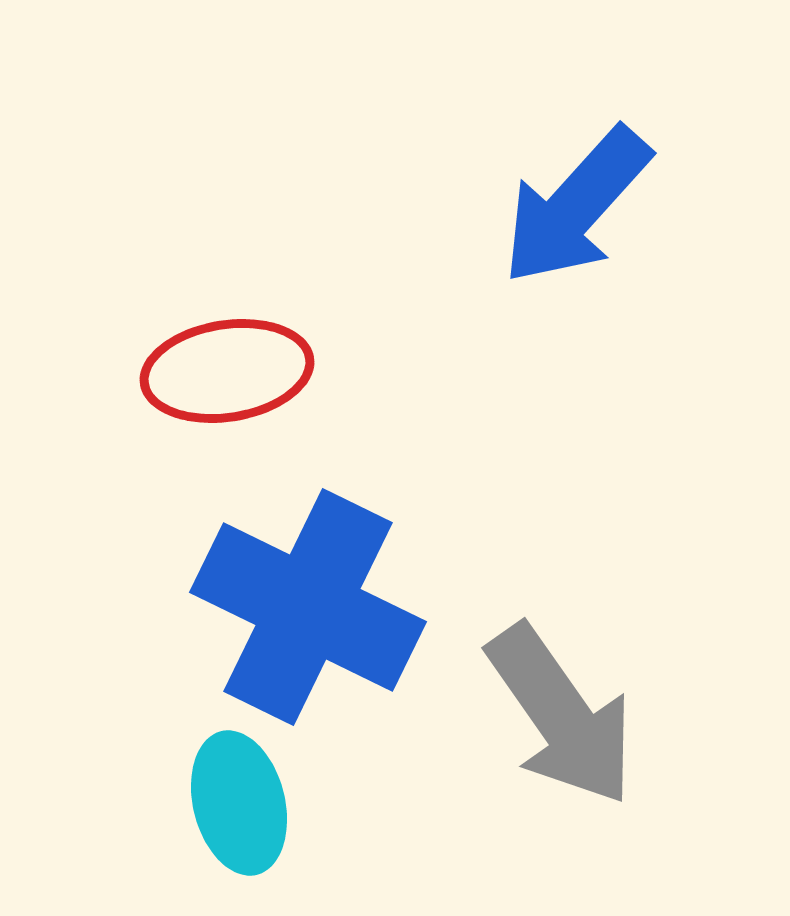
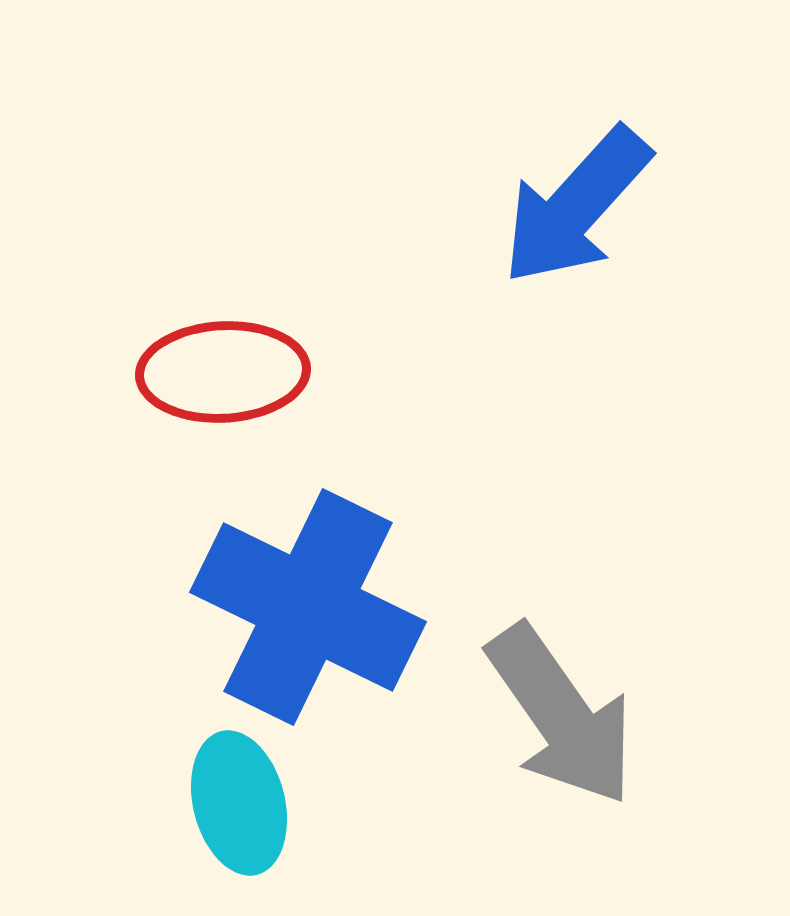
red ellipse: moved 4 px left, 1 px down; rotated 6 degrees clockwise
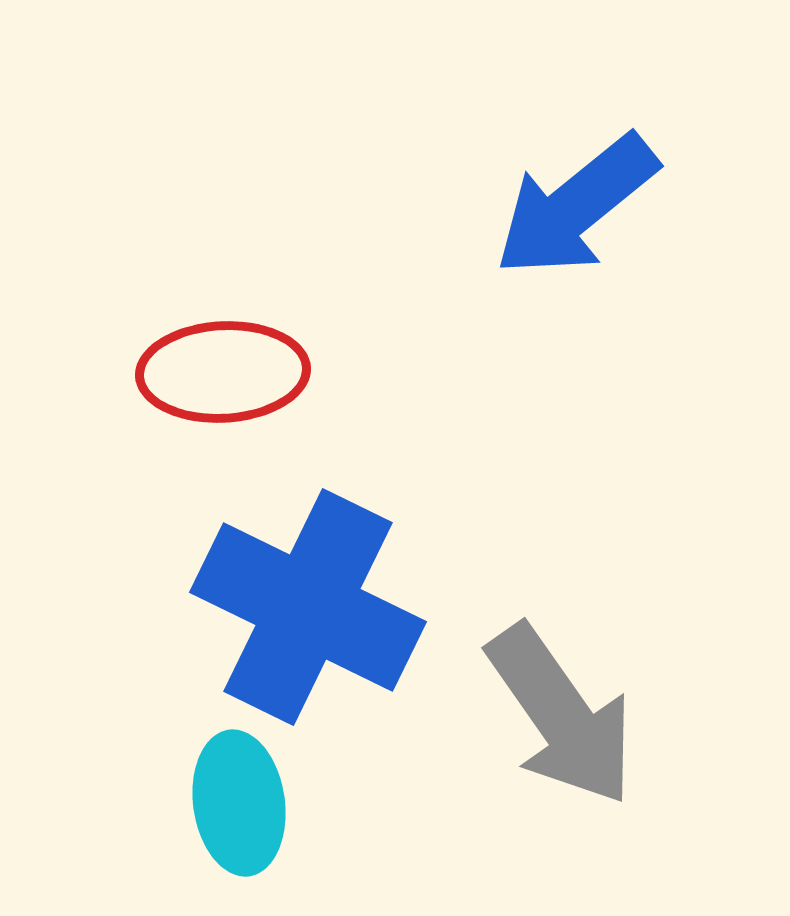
blue arrow: rotated 9 degrees clockwise
cyan ellipse: rotated 6 degrees clockwise
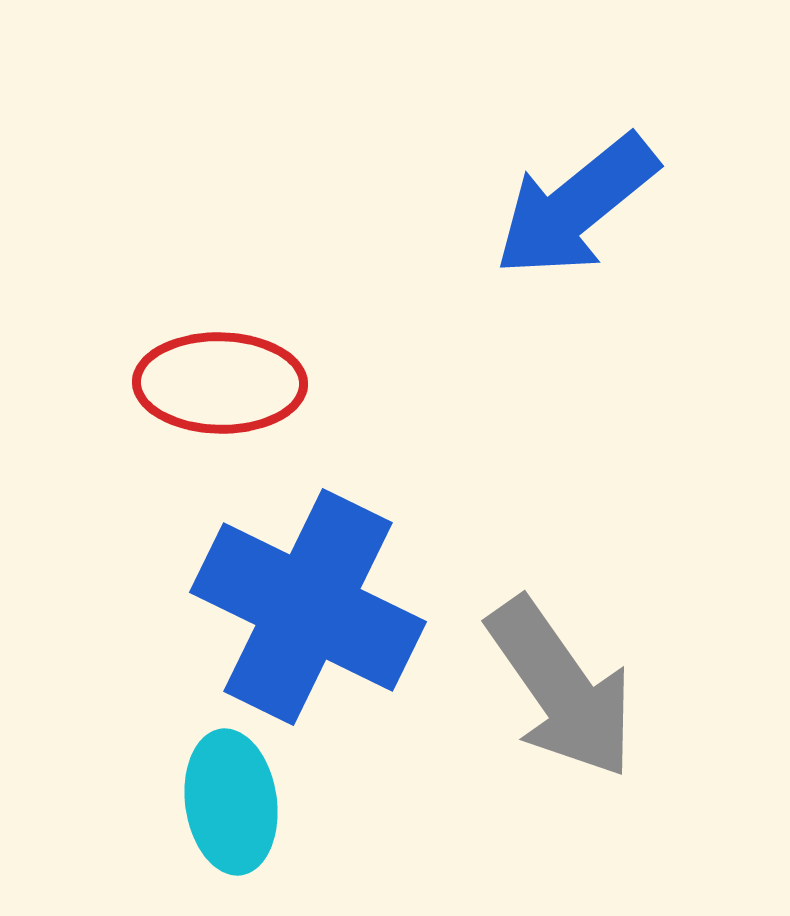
red ellipse: moved 3 px left, 11 px down; rotated 4 degrees clockwise
gray arrow: moved 27 px up
cyan ellipse: moved 8 px left, 1 px up
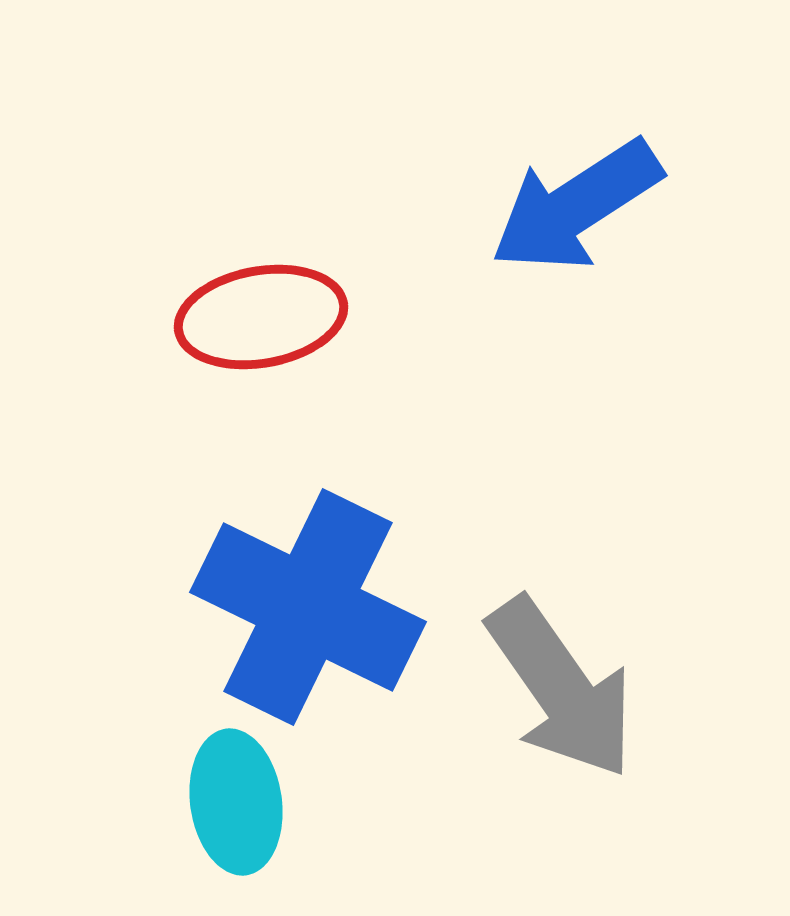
blue arrow: rotated 6 degrees clockwise
red ellipse: moved 41 px right, 66 px up; rotated 11 degrees counterclockwise
cyan ellipse: moved 5 px right
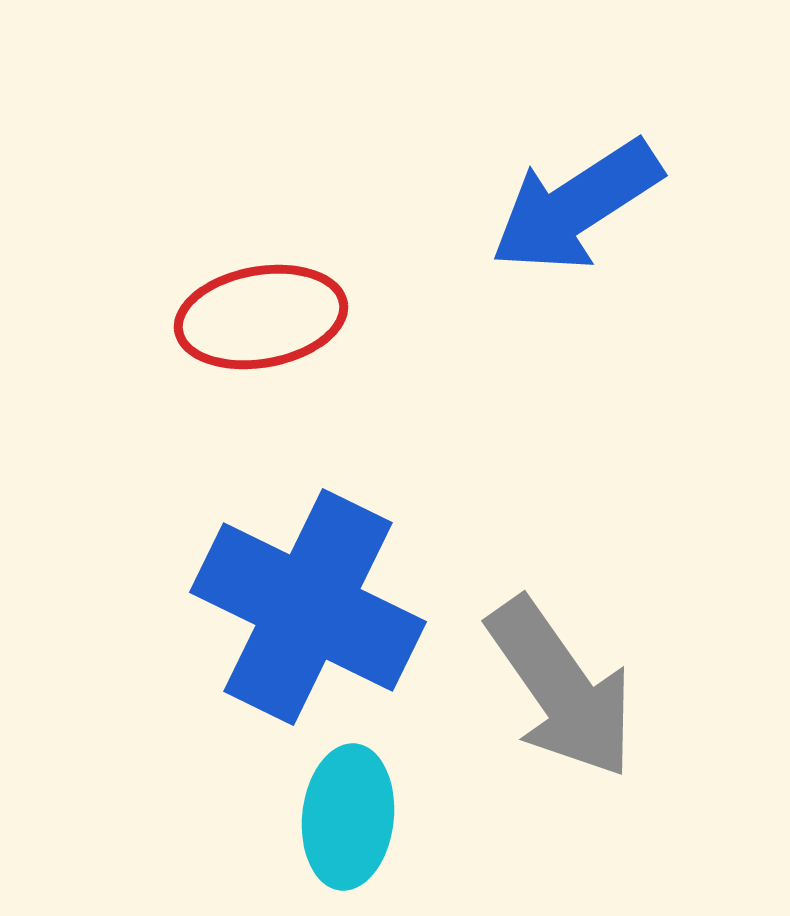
cyan ellipse: moved 112 px right, 15 px down; rotated 14 degrees clockwise
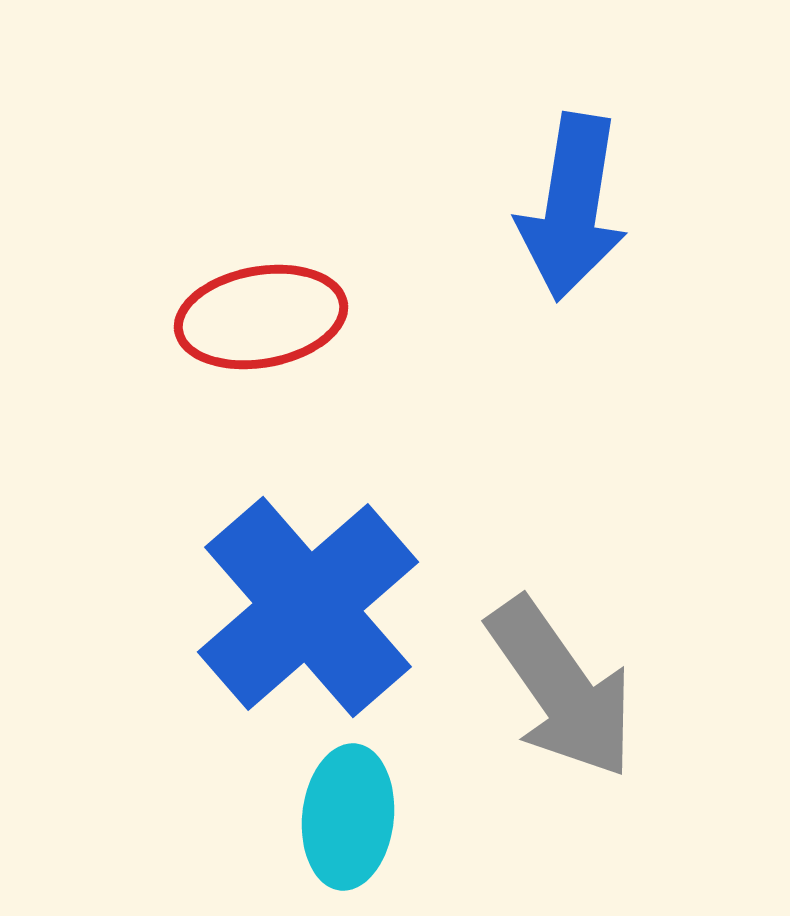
blue arrow: moved 4 px left, 1 px down; rotated 48 degrees counterclockwise
blue cross: rotated 23 degrees clockwise
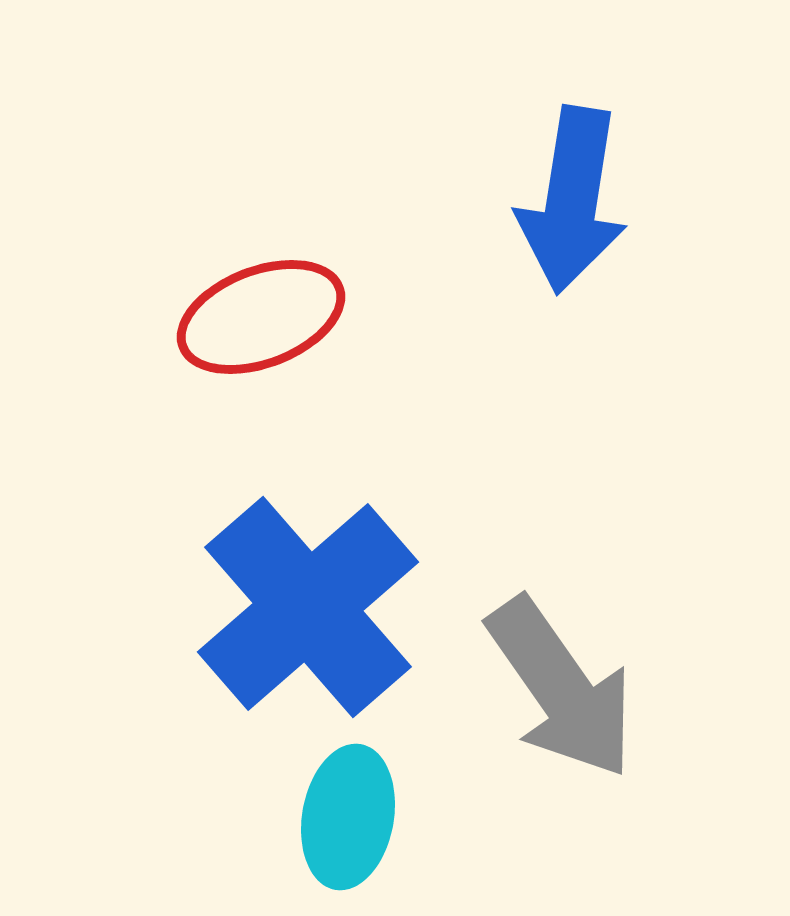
blue arrow: moved 7 px up
red ellipse: rotated 11 degrees counterclockwise
cyan ellipse: rotated 4 degrees clockwise
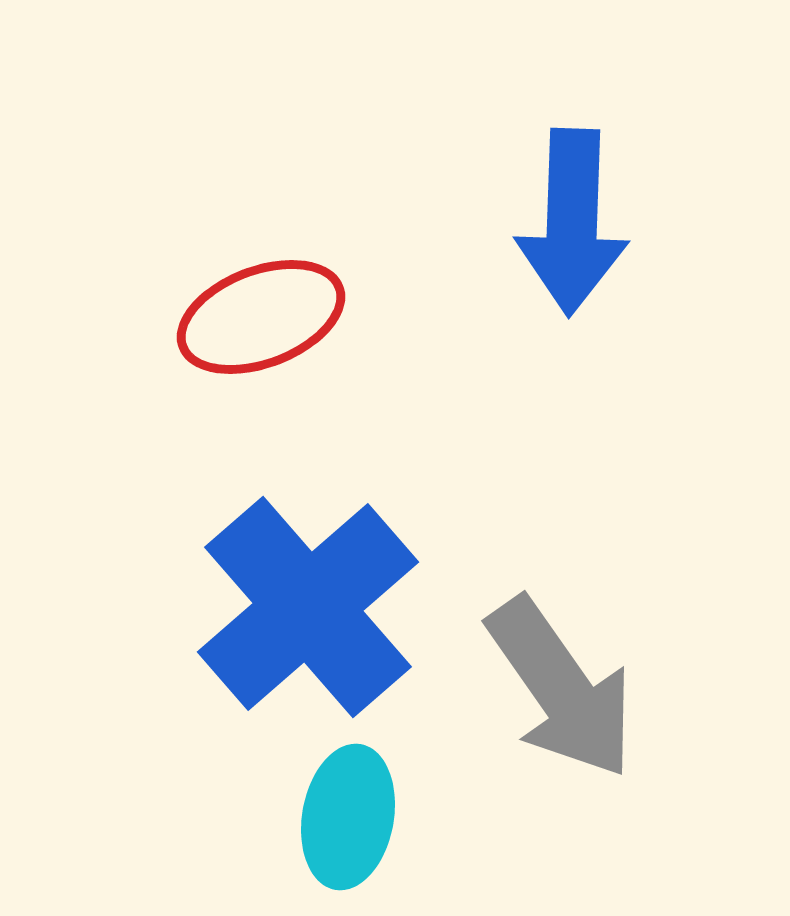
blue arrow: moved 22 px down; rotated 7 degrees counterclockwise
